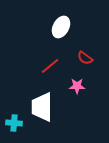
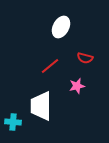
red semicircle: rotated 21 degrees counterclockwise
pink star: rotated 14 degrees counterclockwise
white trapezoid: moved 1 px left, 1 px up
cyan cross: moved 1 px left, 1 px up
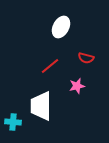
red semicircle: moved 1 px right
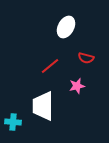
white ellipse: moved 5 px right
white trapezoid: moved 2 px right
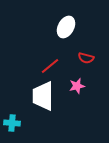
white trapezoid: moved 10 px up
cyan cross: moved 1 px left, 1 px down
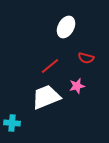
white trapezoid: moved 3 px right, 1 px down; rotated 68 degrees clockwise
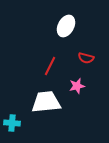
white ellipse: moved 1 px up
red line: rotated 24 degrees counterclockwise
white trapezoid: moved 5 px down; rotated 16 degrees clockwise
